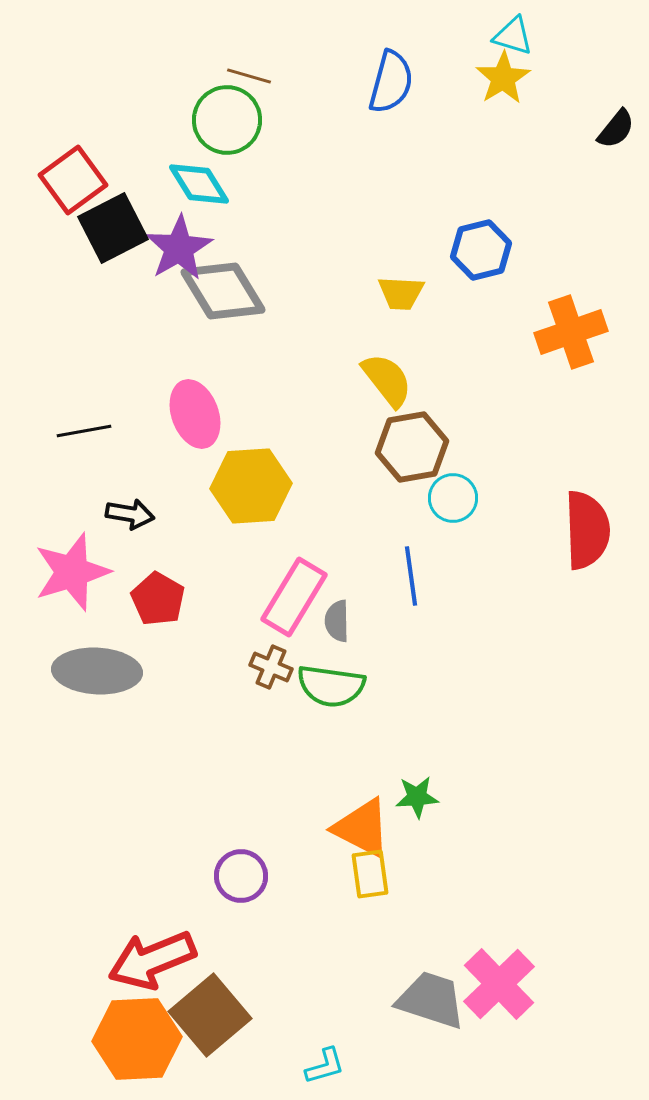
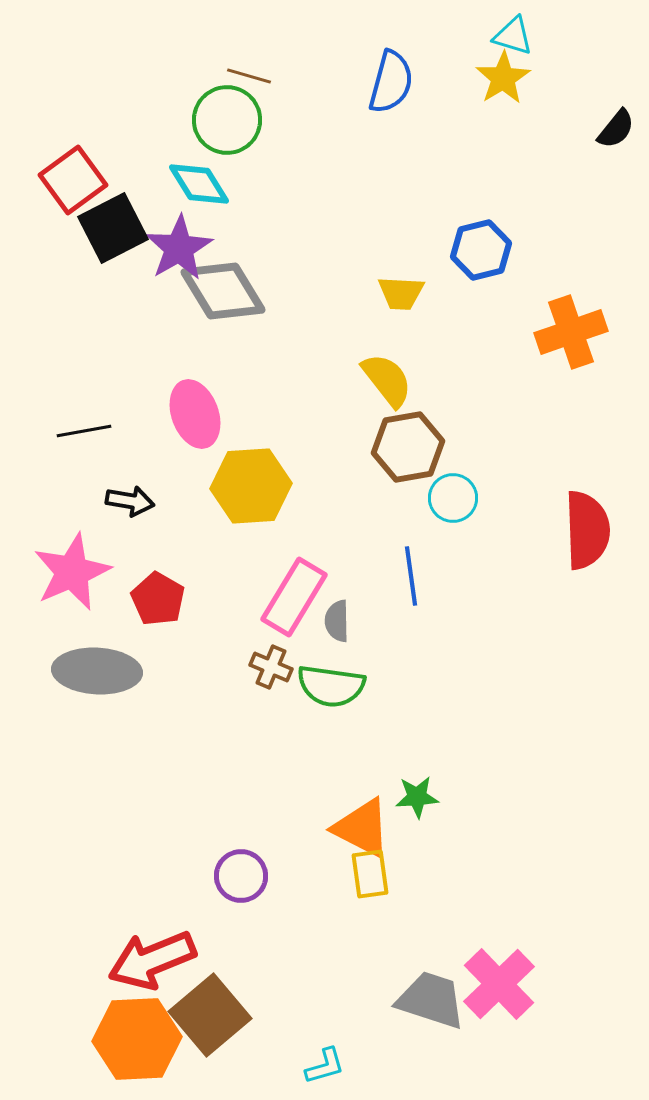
brown hexagon: moved 4 px left
black arrow: moved 13 px up
pink star: rotated 6 degrees counterclockwise
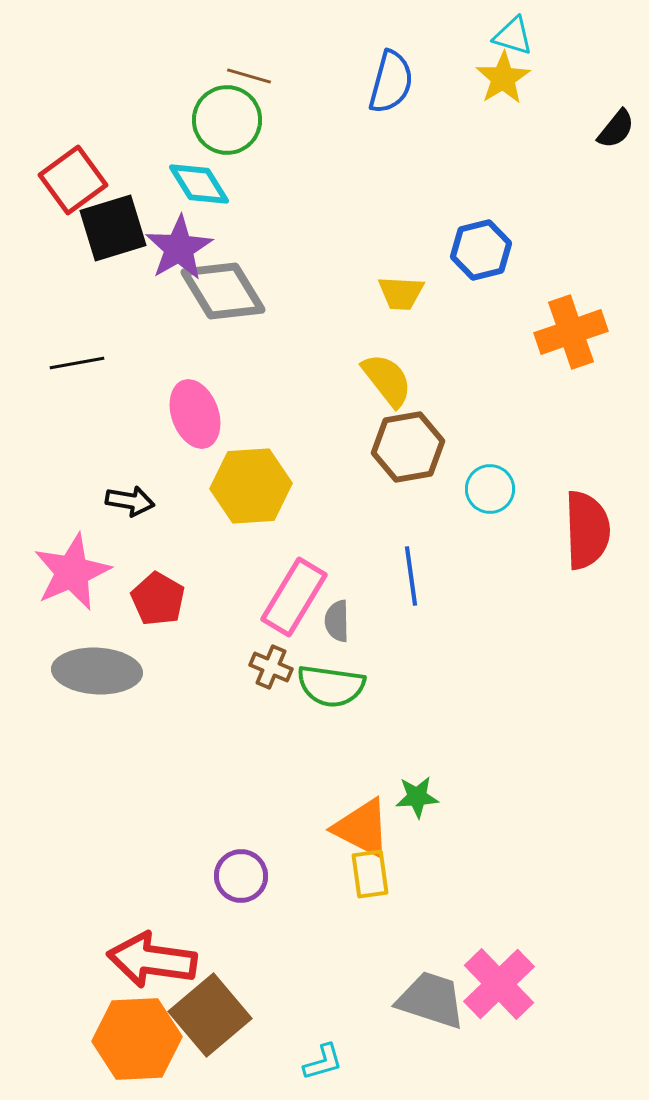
black square: rotated 10 degrees clockwise
black line: moved 7 px left, 68 px up
cyan circle: moved 37 px right, 9 px up
red arrow: rotated 30 degrees clockwise
cyan L-shape: moved 2 px left, 4 px up
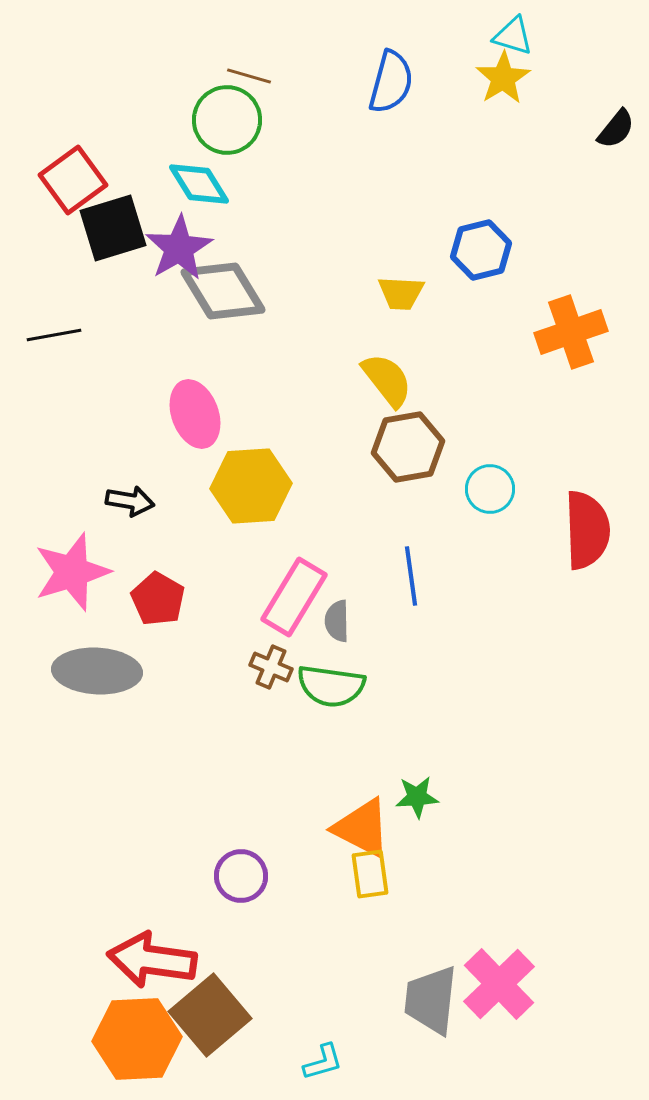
black line: moved 23 px left, 28 px up
pink star: rotated 6 degrees clockwise
gray trapezoid: rotated 102 degrees counterclockwise
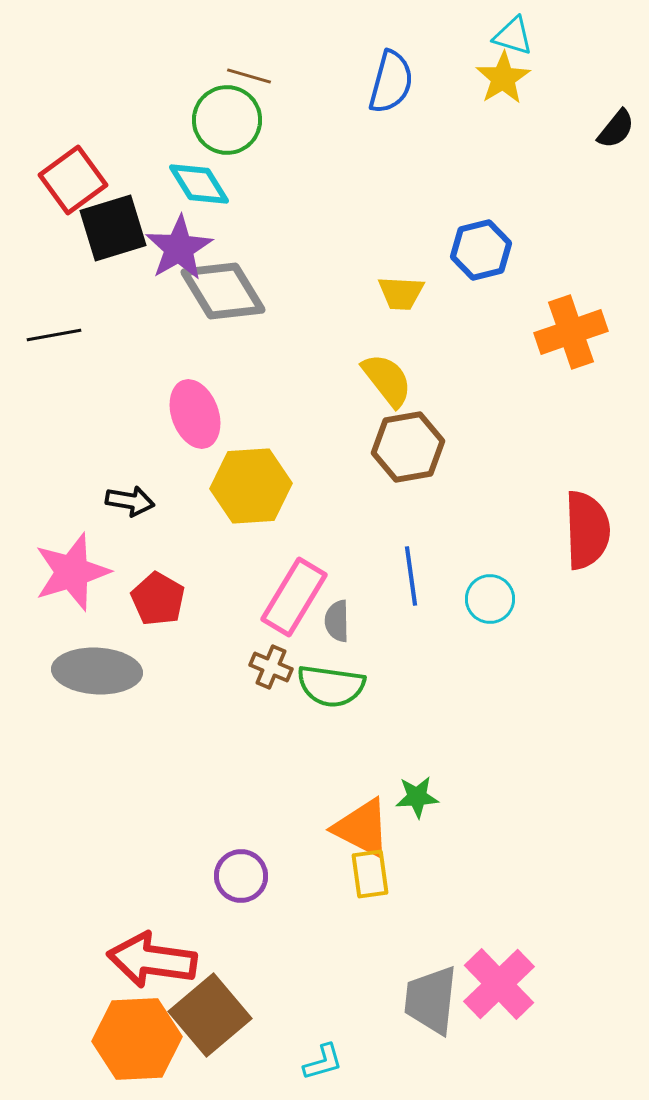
cyan circle: moved 110 px down
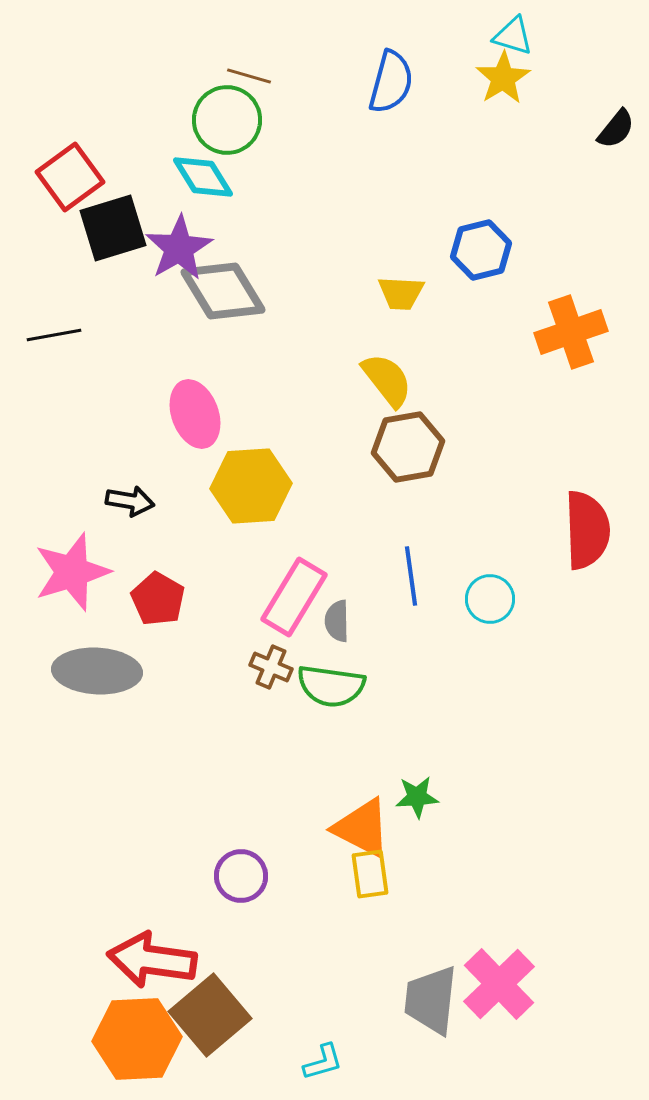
red square: moved 3 px left, 3 px up
cyan diamond: moved 4 px right, 7 px up
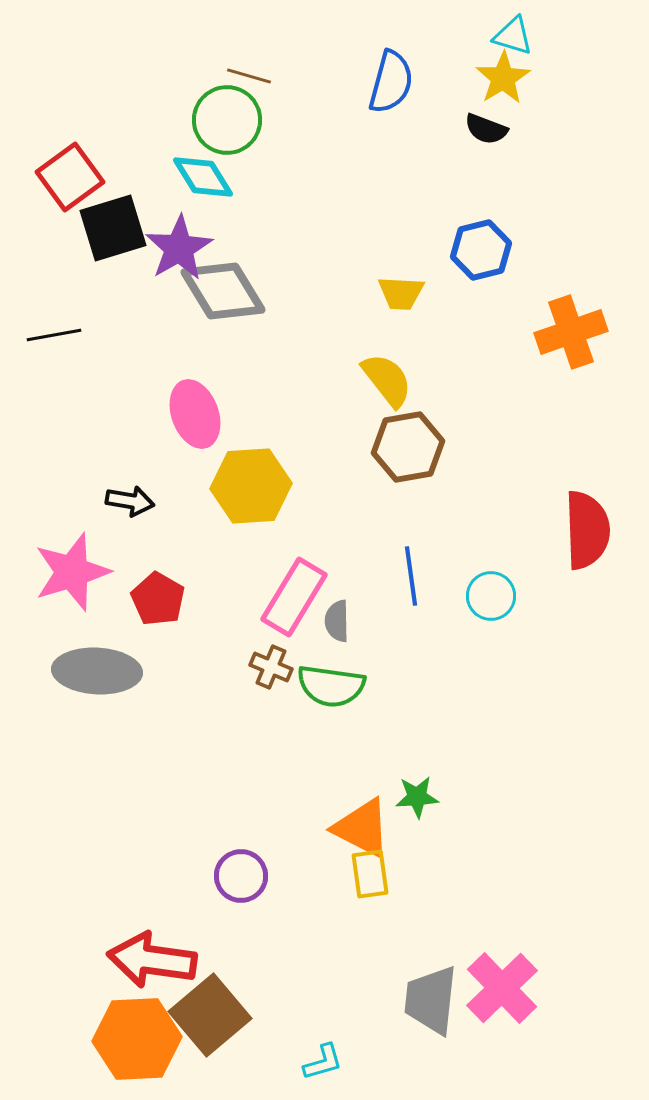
black semicircle: moved 130 px left; rotated 72 degrees clockwise
cyan circle: moved 1 px right, 3 px up
pink cross: moved 3 px right, 4 px down
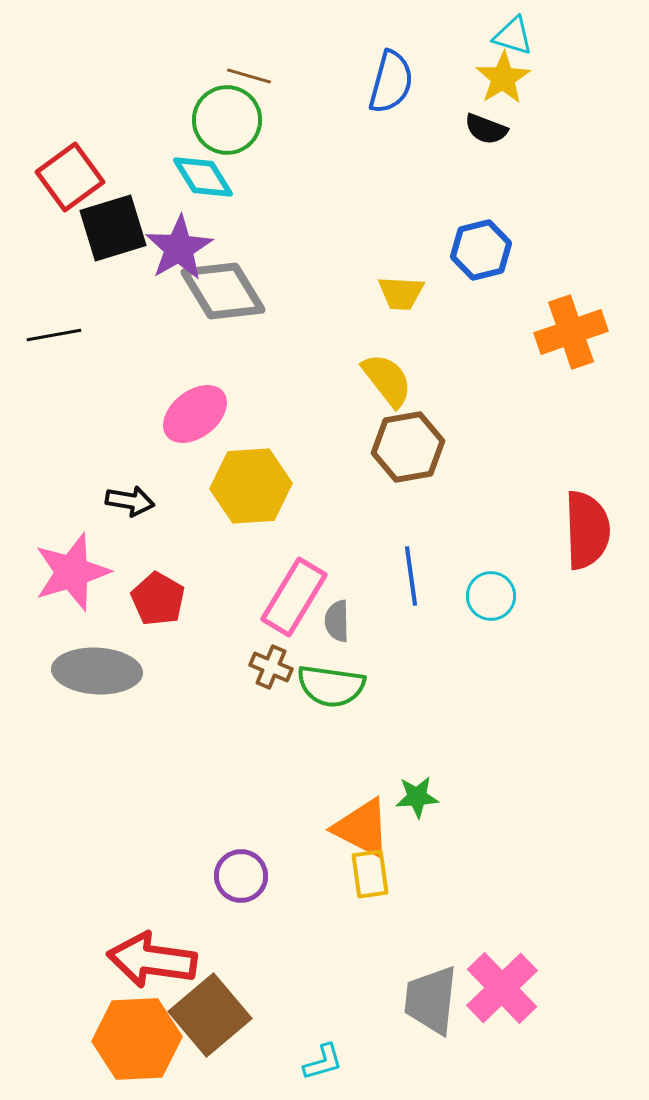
pink ellipse: rotated 72 degrees clockwise
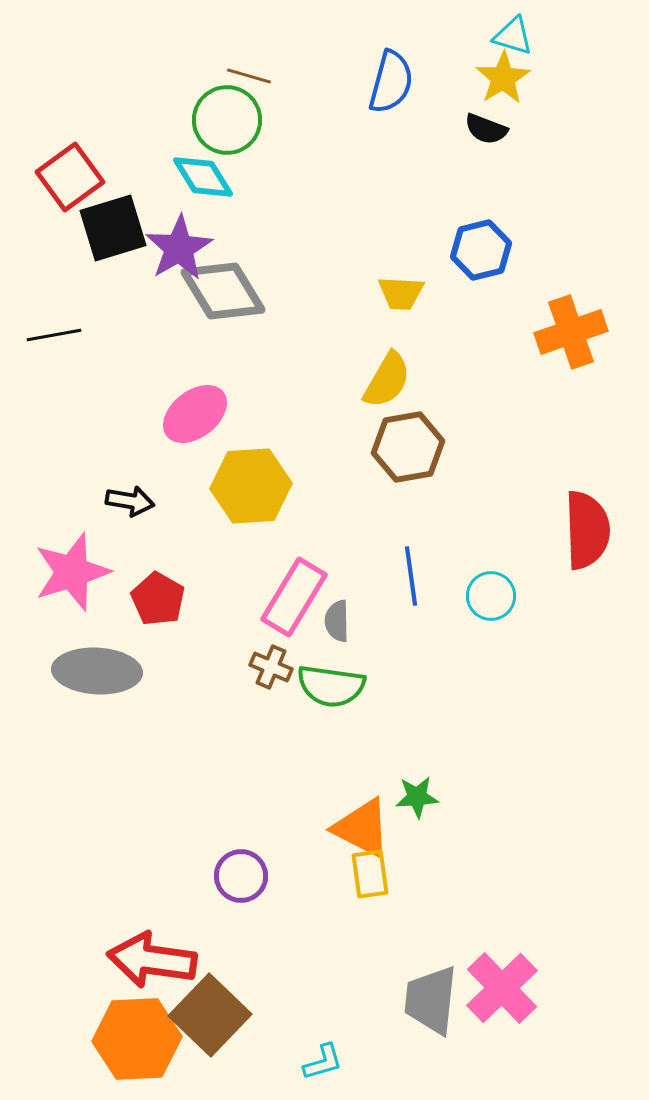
yellow semicircle: rotated 68 degrees clockwise
brown square: rotated 6 degrees counterclockwise
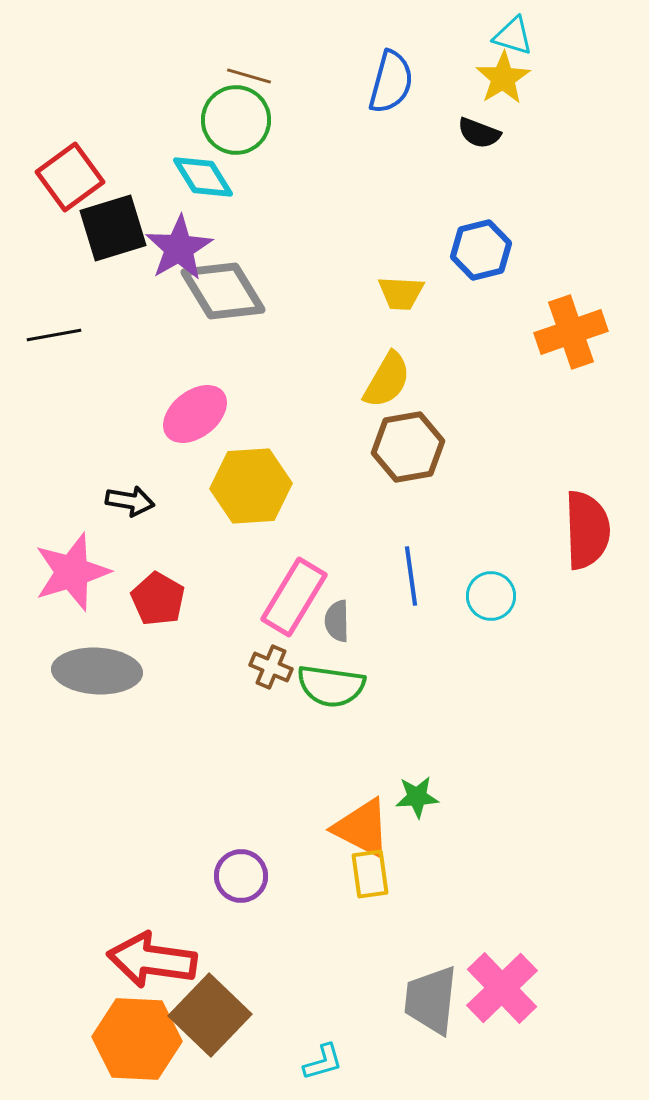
green circle: moved 9 px right
black semicircle: moved 7 px left, 4 px down
orange hexagon: rotated 6 degrees clockwise
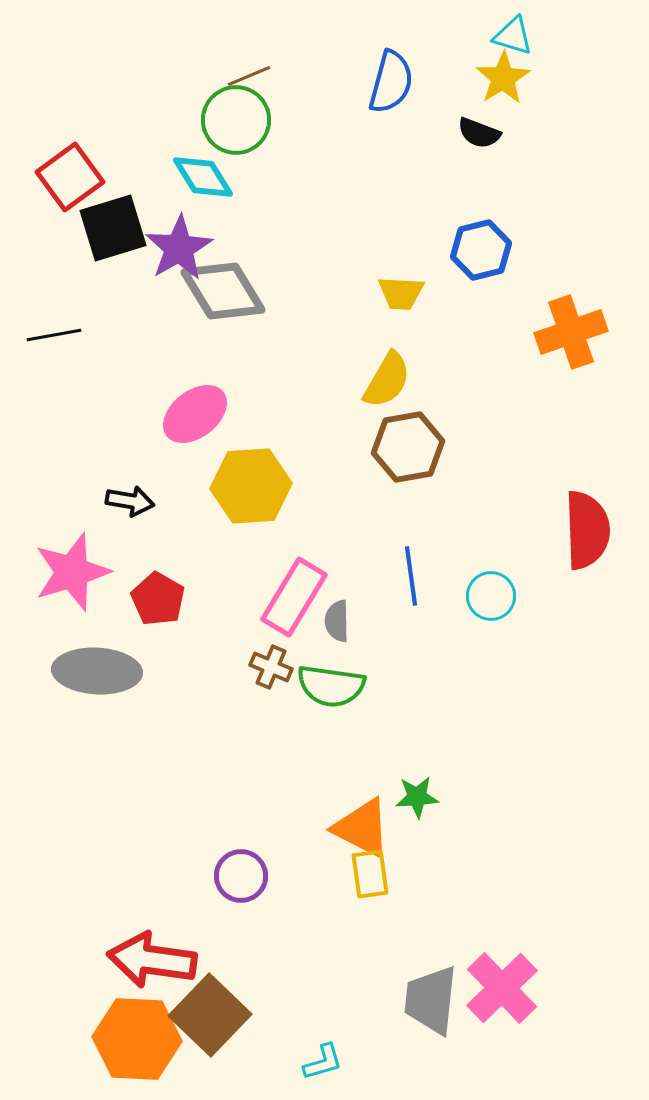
brown line: rotated 39 degrees counterclockwise
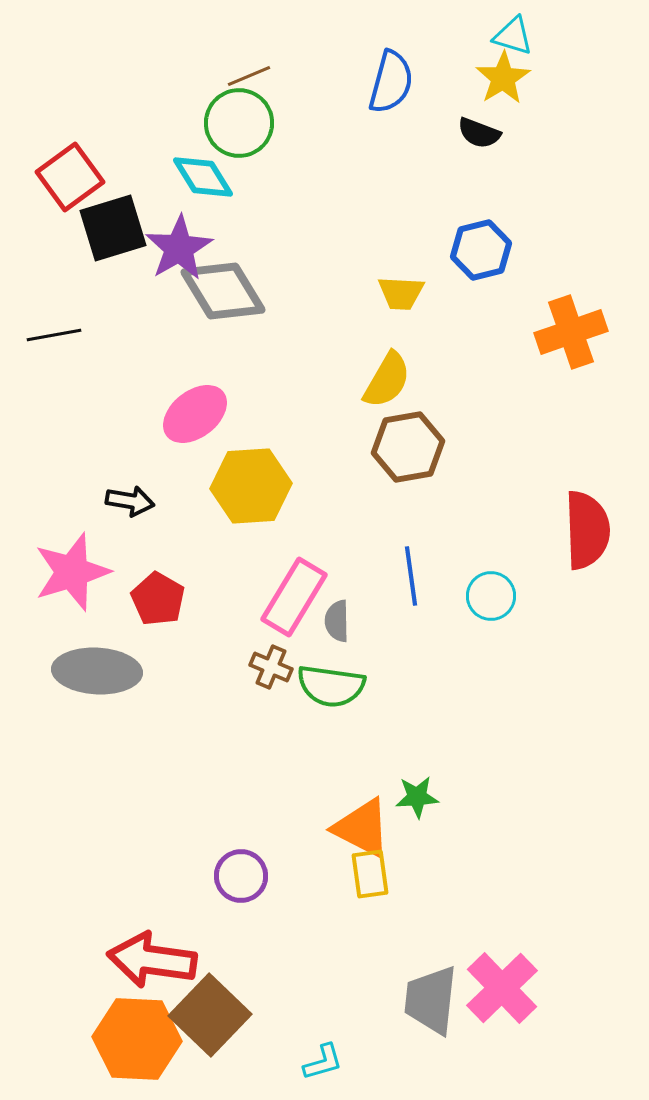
green circle: moved 3 px right, 3 px down
